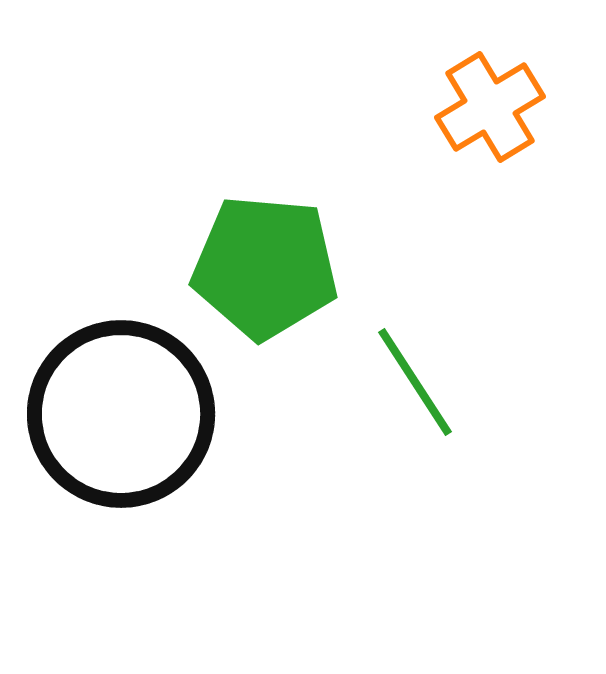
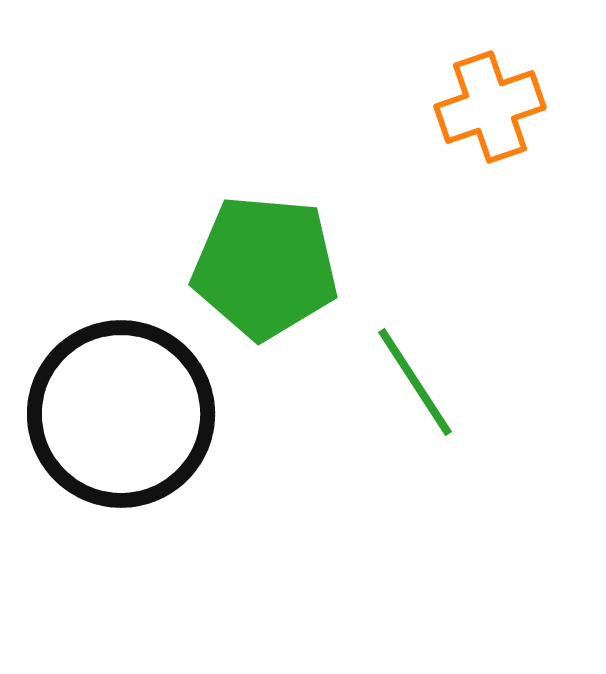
orange cross: rotated 12 degrees clockwise
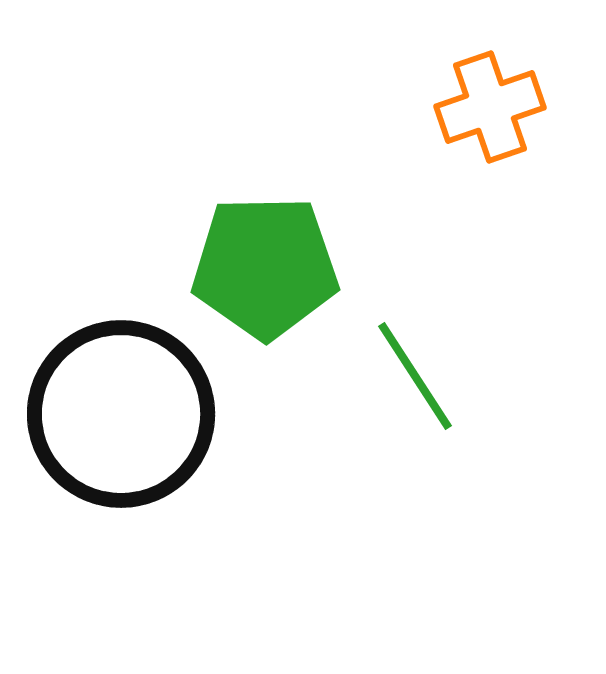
green pentagon: rotated 6 degrees counterclockwise
green line: moved 6 px up
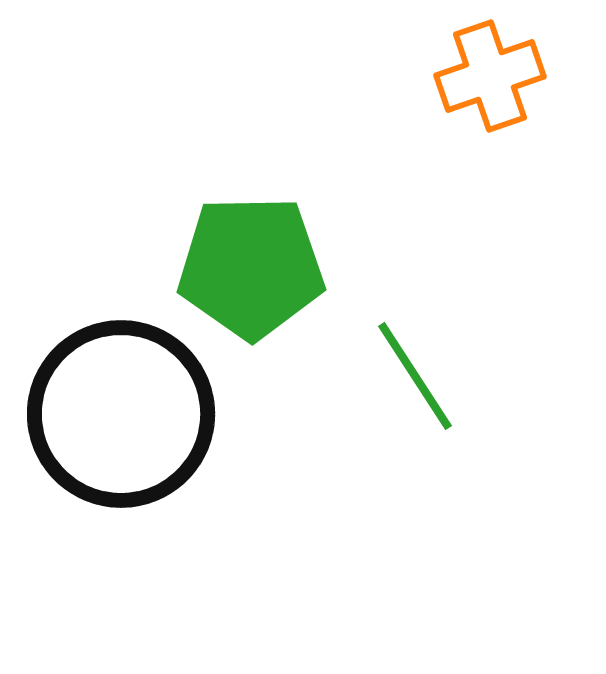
orange cross: moved 31 px up
green pentagon: moved 14 px left
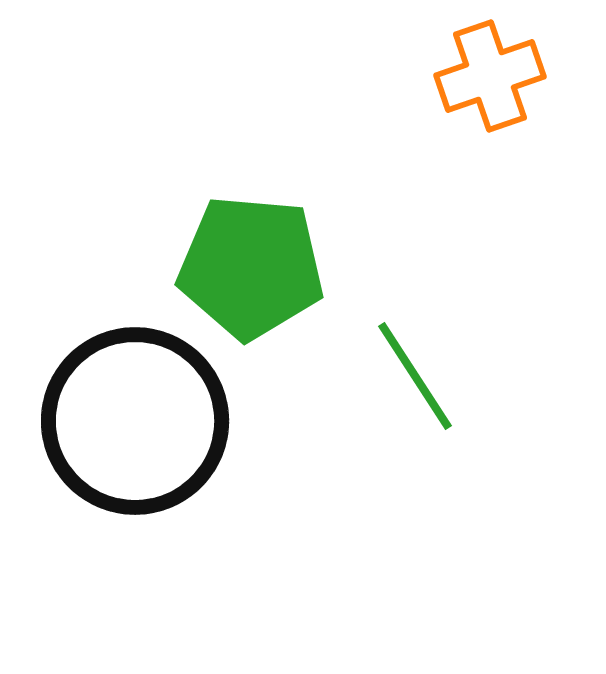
green pentagon: rotated 6 degrees clockwise
black circle: moved 14 px right, 7 px down
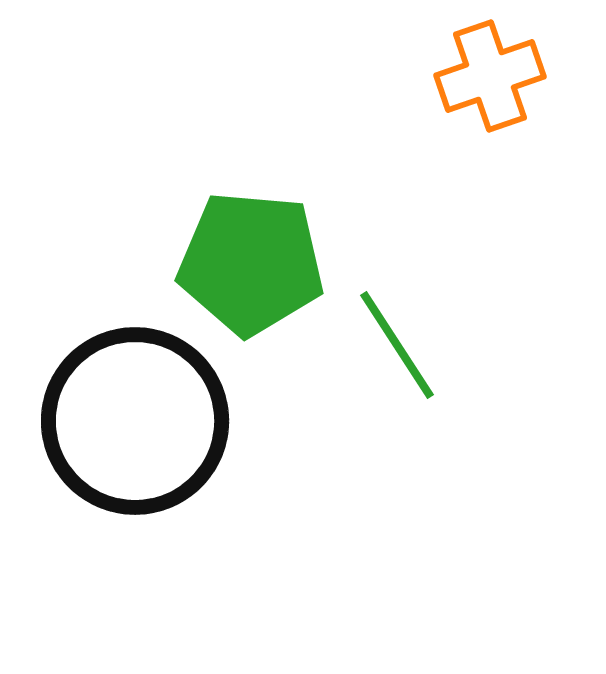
green pentagon: moved 4 px up
green line: moved 18 px left, 31 px up
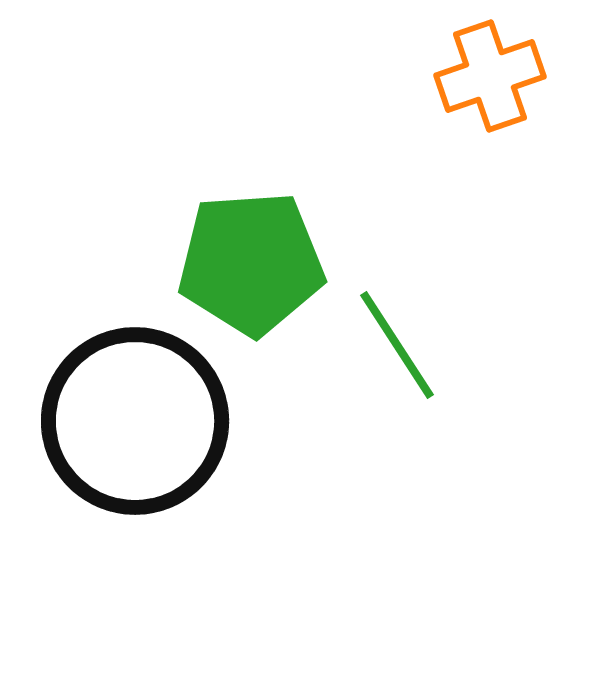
green pentagon: rotated 9 degrees counterclockwise
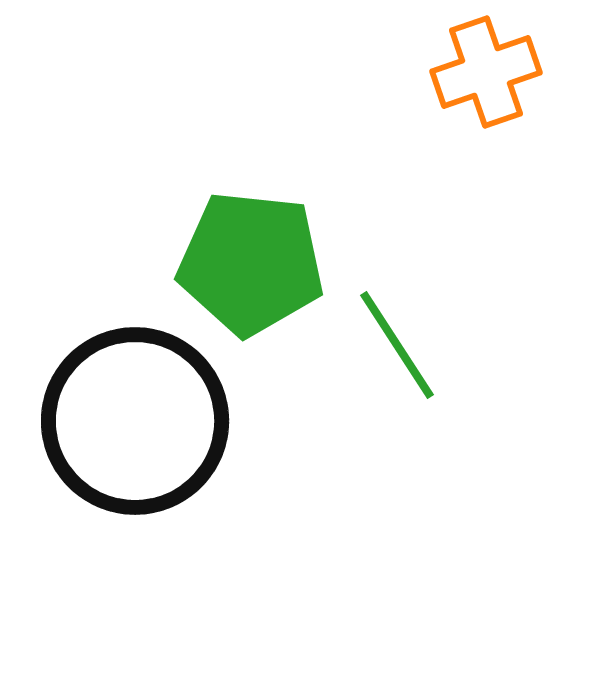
orange cross: moved 4 px left, 4 px up
green pentagon: rotated 10 degrees clockwise
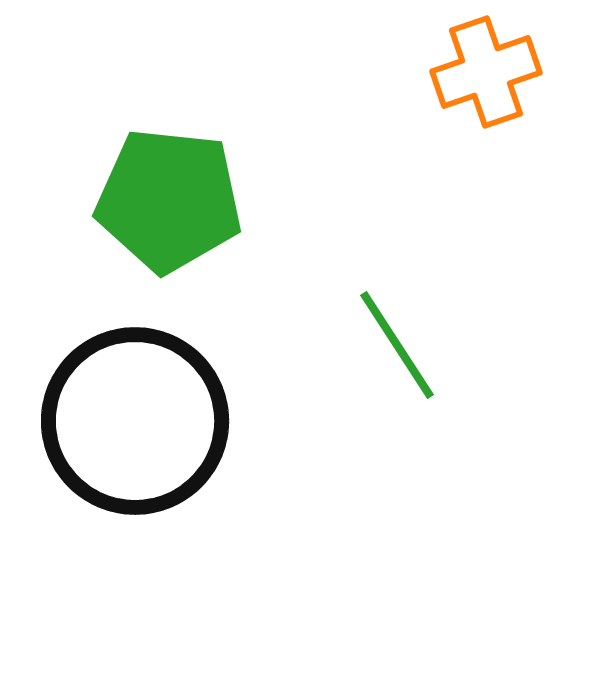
green pentagon: moved 82 px left, 63 px up
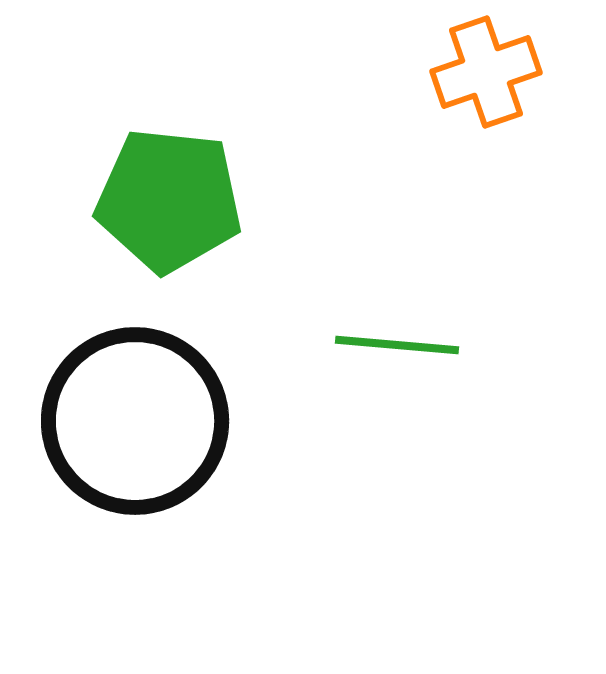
green line: rotated 52 degrees counterclockwise
